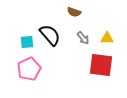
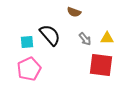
gray arrow: moved 2 px right, 1 px down
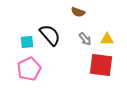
brown semicircle: moved 4 px right
yellow triangle: moved 1 px down
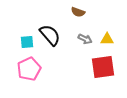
gray arrow: rotated 24 degrees counterclockwise
red square: moved 2 px right, 2 px down; rotated 15 degrees counterclockwise
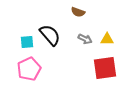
red square: moved 2 px right, 1 px down
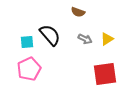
yellow triangle: rotated 32 degrees counterclockwise
red square: moved 6 px down
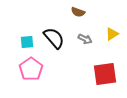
black semicircle: moved 4 px right, 3 px down
yellow triangle: moved 5 px right, 5 px up
pink pentagon: moved 2 px right; rotated 10 degrees counterclockwise
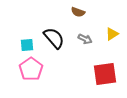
cyan square: moved 3 px down
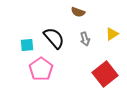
gray arrow: rotated 48 degrees clockwise
pink pentagon: moved 10 px right
red square: rotated 30 degrees counterclockwise
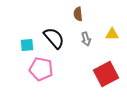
brown semicircle: moved 2 px down; rotated 64 degrees clockwise
yellow triangle: rotated 32 degrees clockwise
gray arrow: moved 1 px right
pink pentagon: rotated 25 degrees counterclockwise
red square: moved 1 px right; rotated 10 degrees clockwise
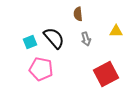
yellow triangle: moved 4 px right, 3 px up
cyan square: moved 3 px right, 3 px up; rotated 16 degrees counterclockwise
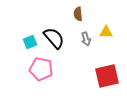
yellow triangle: moved 10 px left, 1 px down
red square: moved 1 px right, 2 px down; rotated 15 degrees clockwise
